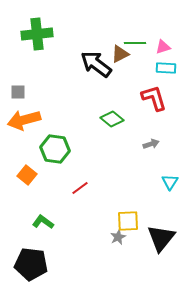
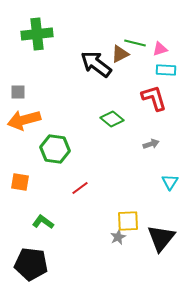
green line: rotated 15 degrees clockwise
pink triangle: moved 3 px left, 2 px down
cyan rectangle: moved 2 px down
orange square: moved 7 px left, 7 px down; rotated 30 degrees counterclockwise
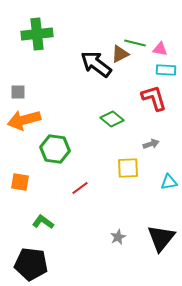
pink triangle: rotated 28 degrees clockwise
cyan triangle: moved 1 px left; rotated 48 degrees clockwise
yellow square: moved 53 px up
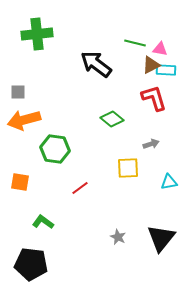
brown triangle: moved 31 px right, 11 px down
gray star: rotated 21 degrees counterclockwise
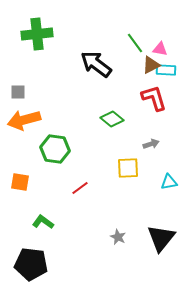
green line: rotated 40 degrees clockwise
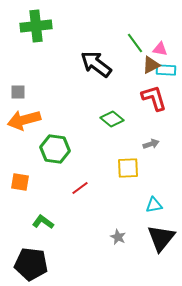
green cross: moved 1 px left, 8 px up
cyan triangle: moved 15 px left, 23 px down
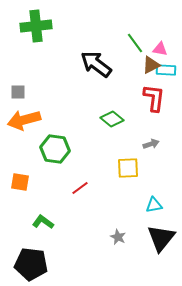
red L-shape: rotated 24 degrees clockwise
